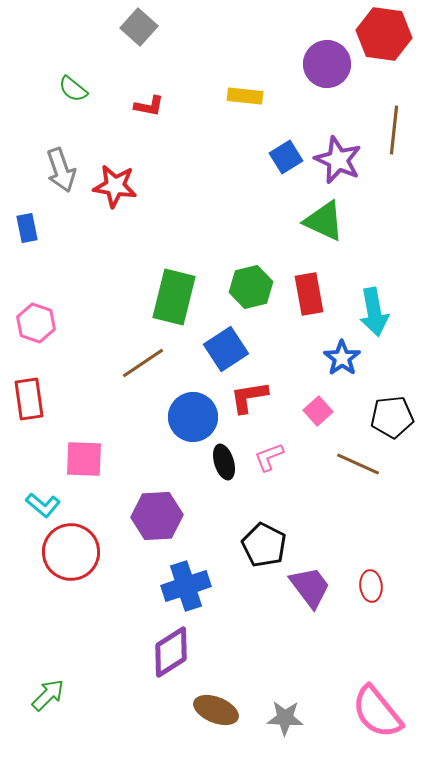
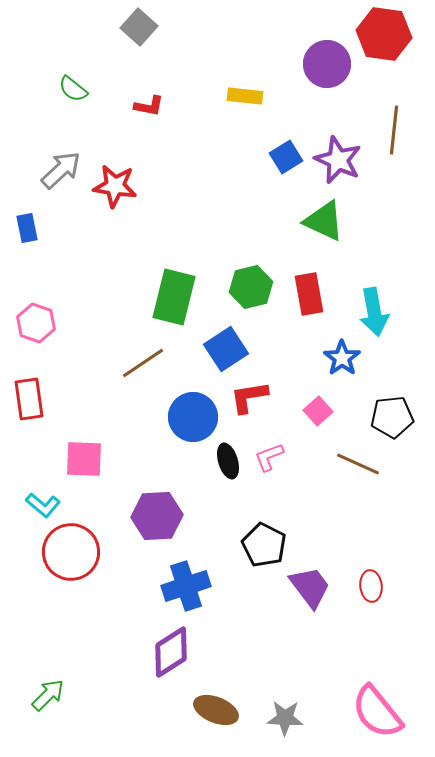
gray arrow at (61, 170): rotated 114 degrees counterclockwise
black ellipse at (224, 462): moved 4 px right, 1 px up
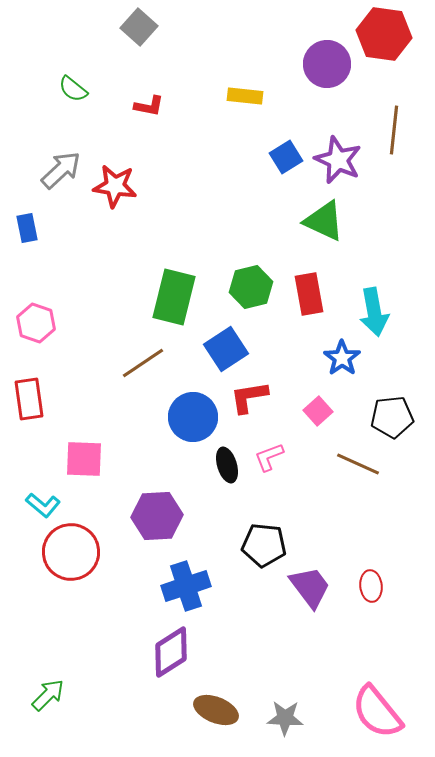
black ellipse at (228, 461): moved 1 px left, 4 px down
black pentagon at (264, 545): rotated 21 degrees counterclockwise
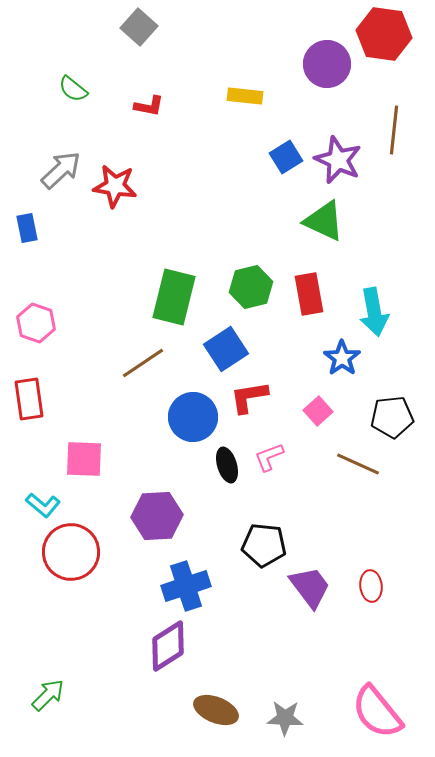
purple diamond at (171, 652): moved 3 px left, 6 px up
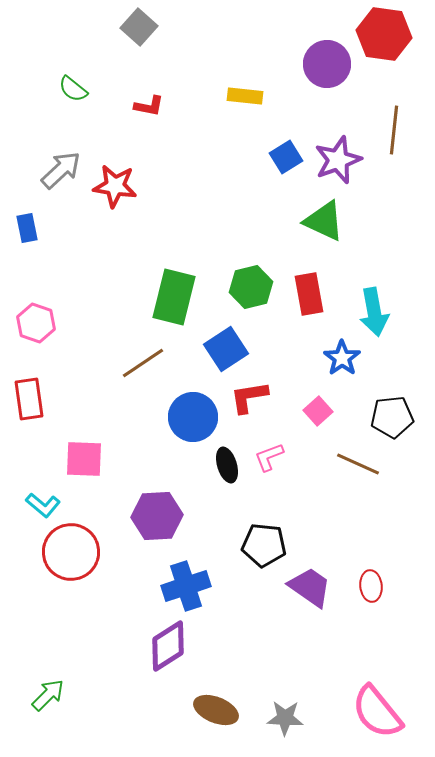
purple star at (338, 160): rotated 27 degrees clockwise
purple trapezoid at (310, 587): rotated 18 degrees counterclockwise
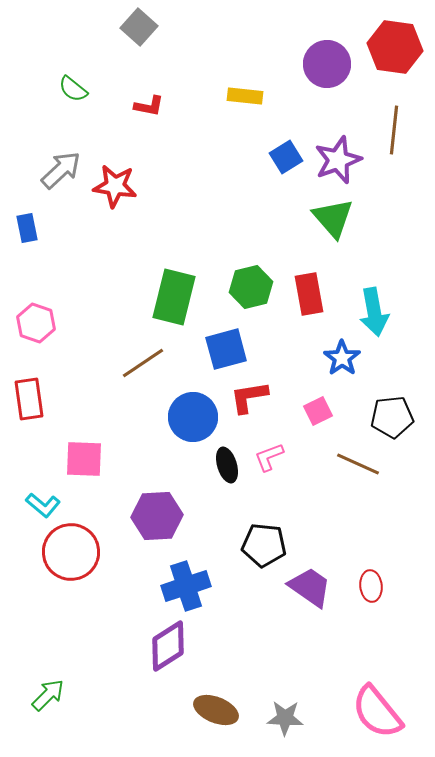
red hexagon at (384, 34): moved 11 px right, 13 px down
green triangle at (324, 221): moved 9 px right, 3 px up; rotated 24 degrees clockwise
blue square at (226, 349): rotated 18 degrees clockwise
pink square at (318, 411): rotated 16 degrees clockwise
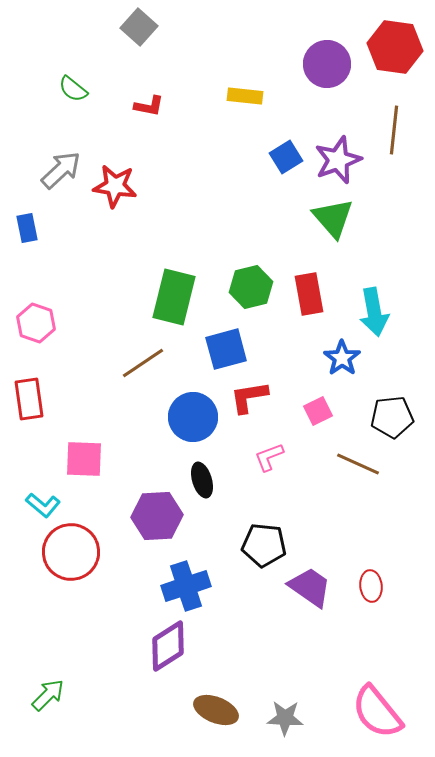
black ellipse at (227, 465): moved 25 px left, 15 px down
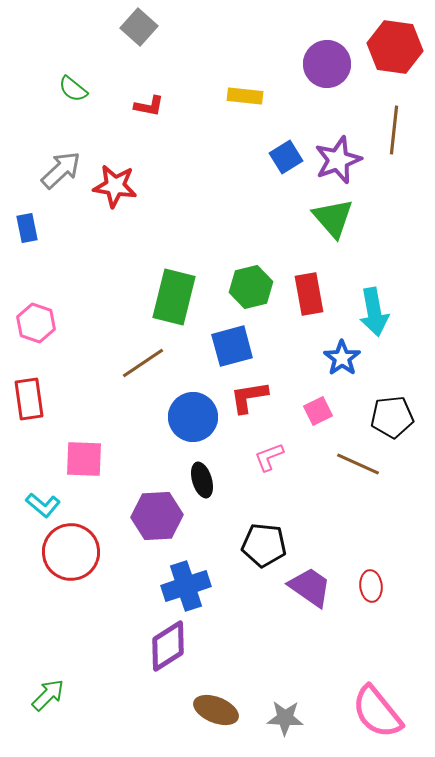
blue square at (226, 349): moved 6 px right, 3 px up
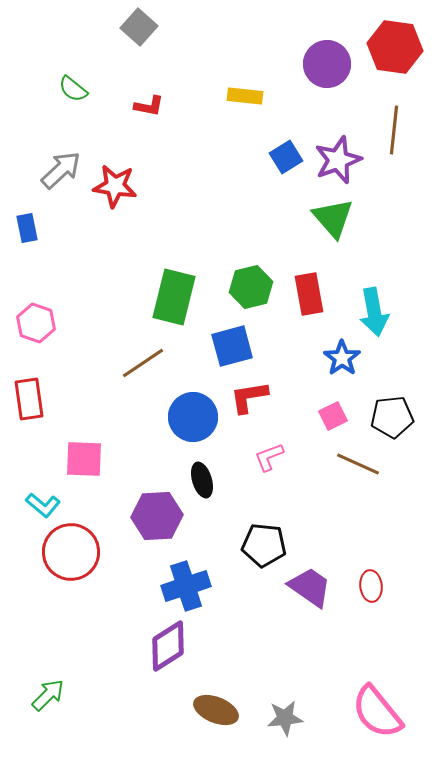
pink square at (318, 411): moved 15 px right, 5 px down
gray star at (285, 718): rotated 9 degrees counterclockwise
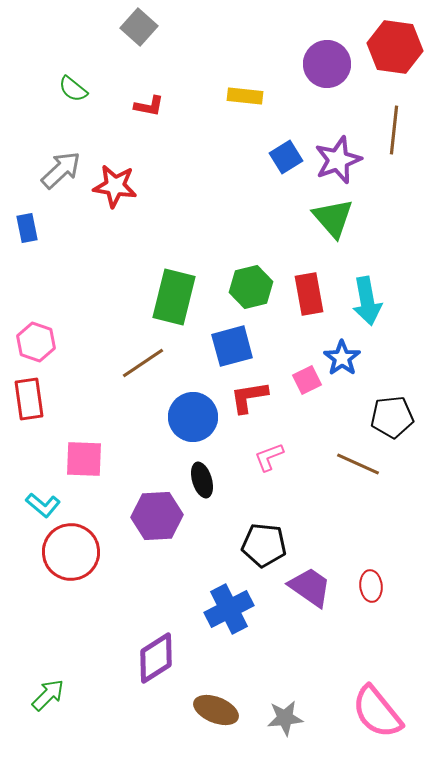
cyan arrow at (374, 312): moved 7 px left, 11 px up
pink hexagon at (36, 323): moved 19 px down
pink square at (333, 416): moved 26 px left, 36 px up
blue cross at (186, 586): moved 43 px right, 23 px down; rotated 9 degrees counterclockwise
purple diamond at (168, 646): moved 12 px left, 12 px down
